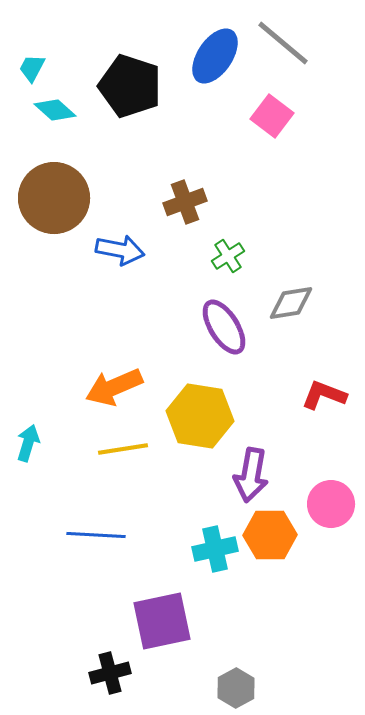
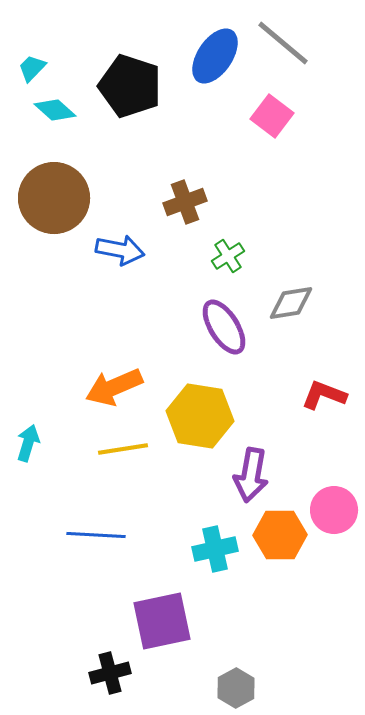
cyan trapezoid: rotated 16 degrees clockwise
pink circle: moved 3 px right, 6 px down
orange hexagon: moved 10 px right
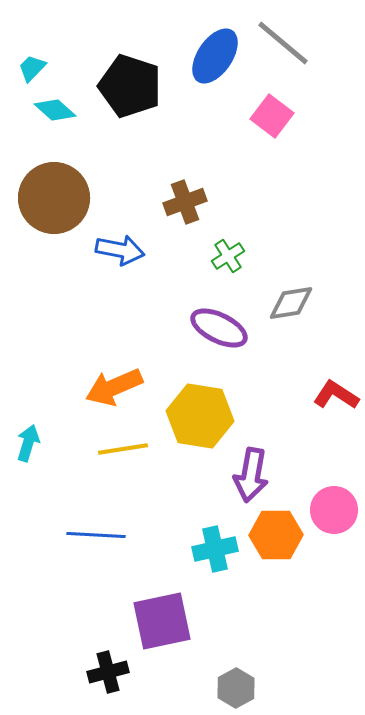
purple ellipse: moved 5 px left, 1 px down; rotated 32 degrees counterclockwise
red L-shape: moved 12 px right; rotated 12 degrees clockwise
orange hexagon: moved 4 px left
black cross: moved 2 px left, 1 px up
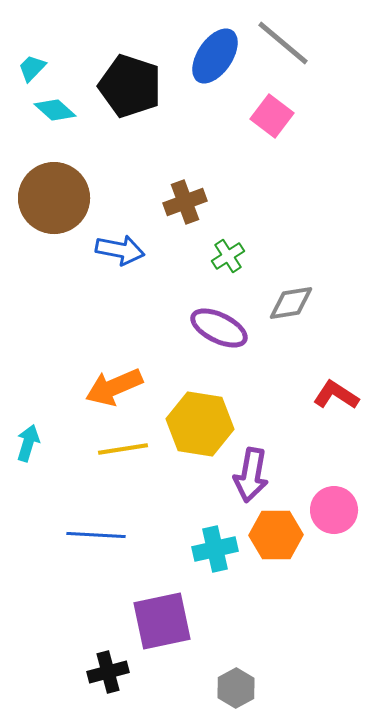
yellow hexagon: moved 8 px down
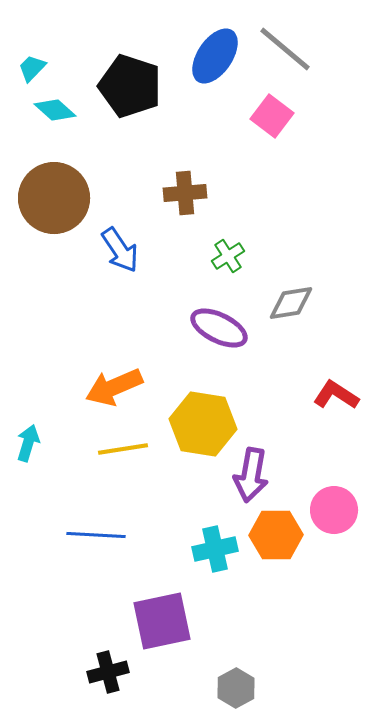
gray line: moved 2 px right, 6 px down
brown cross: moved 9 px up; rotated 15 degrees clockwise
blue arrow: rotated 45 degrees clockwise
yellow hexagon: moved 3 px right
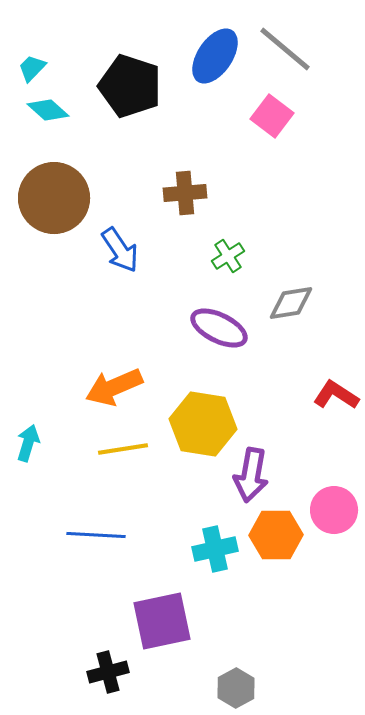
cyan diamond: moved 7 px left
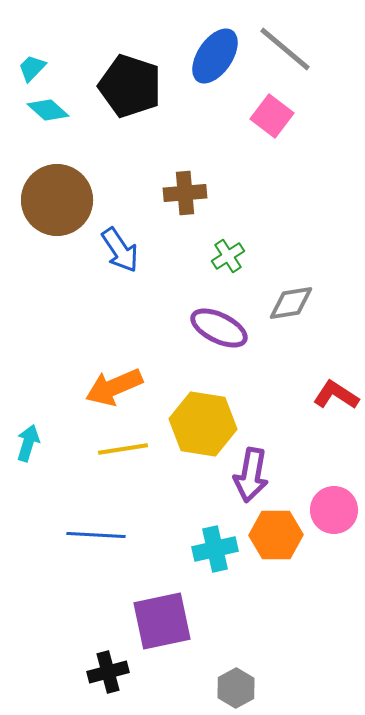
brown circle: moved 3 px right, 2 px down
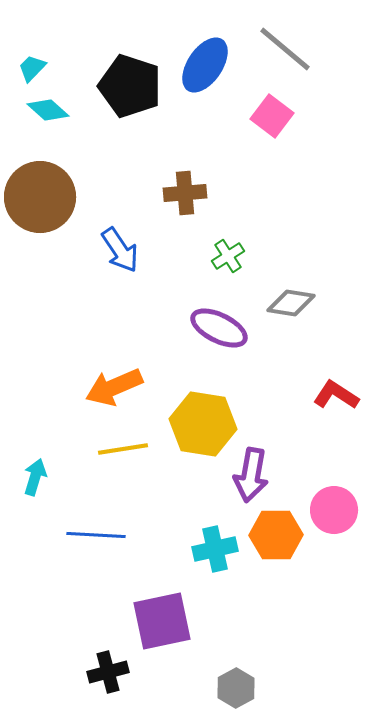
blue ellipse: moved 10 px left, 9 px down
brown circle: moved 17 px left, 3 px up
gray diamond: rotated 18 degrees clockwise
cyan arrow: moved 7 px right, 34 px down
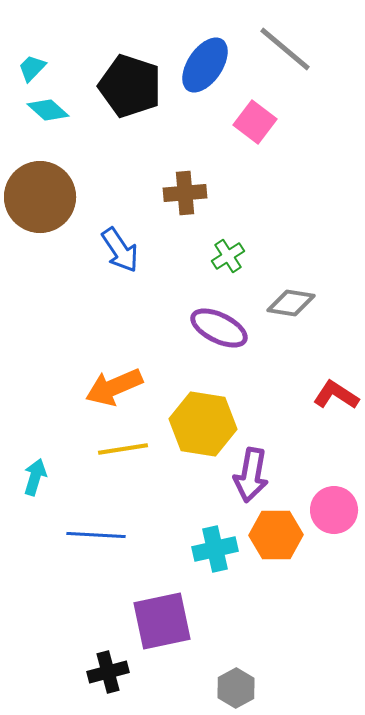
pink square: moved 17 px left, 6 px down
